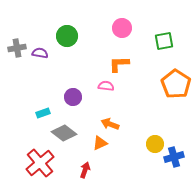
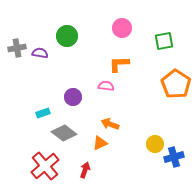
red cross: moved 5 px right, 3 px down
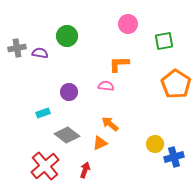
pink circle: moved 6 px right, 4 px up
purple circle: moved 4 px left, 5 px up
orange arrow: rotated 18 degrees clockwise
gray diamond: moved 3 px right, 2 px down
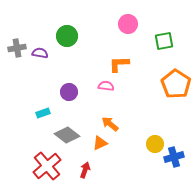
red cross: moved 2 px right
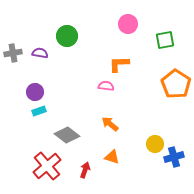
green square: moved 1 px right, 1 px up
gray cross: moved 4 px left, 5 px down
purple circle: moved 34 px left
cyan rectangle: moved 4 px left, 2 px up
orange triangle: moved 12 px right, 14 px down; rotated 42 degrees clockwise
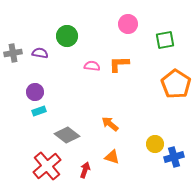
pink semicircle: moved 14 px left, 20 px up
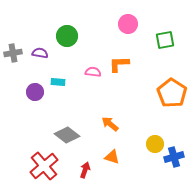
pink semicircle: moved 1 px right, 6 px down
orange pentagon: moved 4 px left, 9 px down
cyan rectangle: moved 19 px right, 29 px up; rotated 24 degrees clockwise
red cross: moved 3 px left
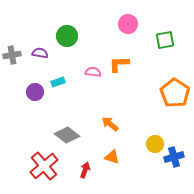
gray cross: moved 1 px left, 2 px down
cyan rectangle: rotated 24 degrees counterclockwise
orange pentagon: moved 3 px right
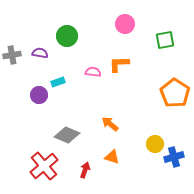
pink circle: moved 3 px left
purple circle: moved 4 px right, 3 px down
gray diamond: rotated 15 degrees counterclockwise
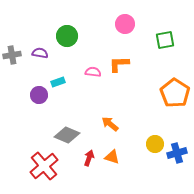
blue cross: moved 3 px right, 4 px up
red arrow: moved 4 px right, 12 px up
